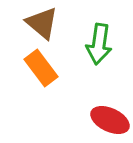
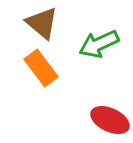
green arrow: rotated 57 degrees clockwise
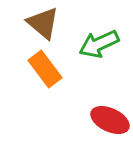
brown triangle: moved 1 px right
orange rectangle: moved 4 px right, 1 px down
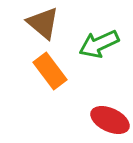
orange rectangle: moved 5 px right, 2 px down
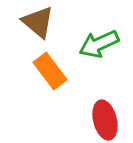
brown triangle: moved 5 px left, 1 px up
red ellipse: moved 5 px left; rotated 51 degrees clockwise
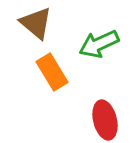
brown triangle: moved 2 px left, 1 px down
orange rectangle: moved 2 px right, 1 px down; rotated 6 degrees clockwise
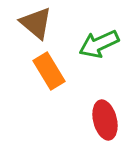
orange rectangle: moved 3 px left, 1 px up
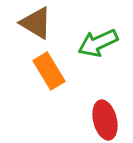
brown triangle: rotated 9 degrees counterclockwise
green arrow: moved 1 px left, 1 px up
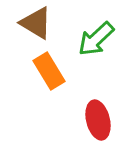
green arrow: moved 2 px left, 4 px up; rotated 18 degrees counterclockwise
red ellipse: moved 7 px left
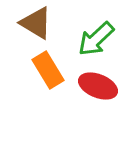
orange rectangle: moved 1 px left, 1 px up
red ellipse: moved 34 px up; rotated 54 degrees counterclockwise
